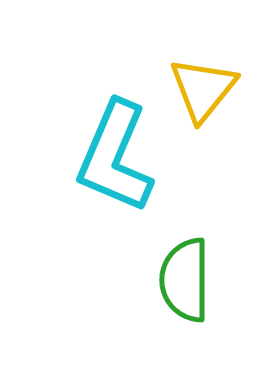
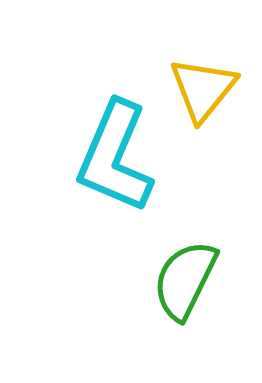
green semicircle: rotated 26 degrees clockwise
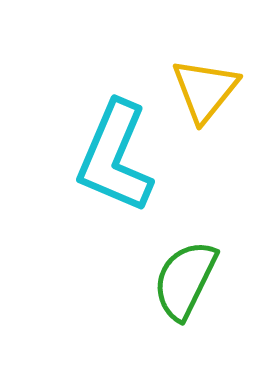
yellow triangle: moved 2 px right, 1 px down
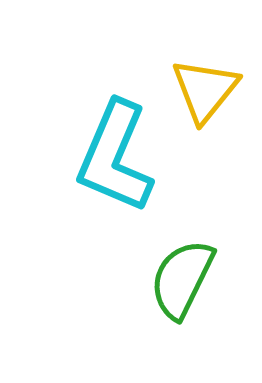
green semicircle: moved 3 px left, 1 px up
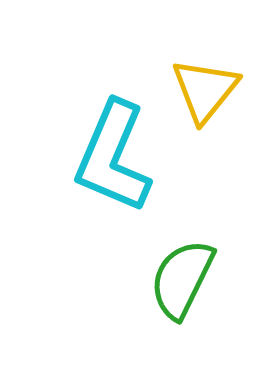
cyan L-shape: moved 2 px left
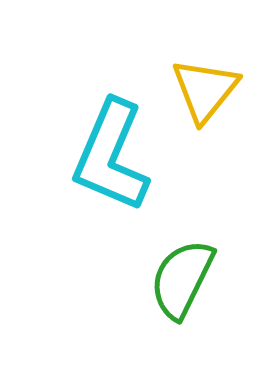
cyan L-shape: moved 2 px left, 1 px up
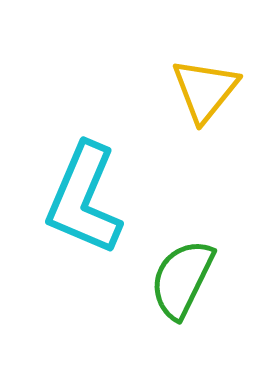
cyan L-shape: moved 27 px left, 43 px down
